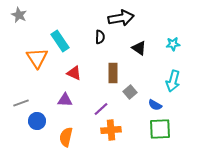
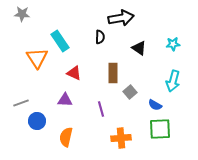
gray star: moved 3 px right, 1 px up; rotated 21 degrees counterclockwise
purple line: rotated 63 degrees counterclockwise
orange cross: moved 10 px right, 8 px down
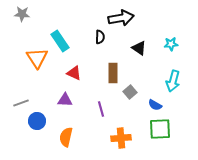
cyan star: moved 2 px left
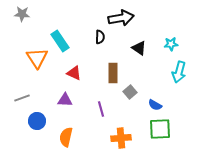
cyan arrow: moved 6 px right, 9 px up
gray line: moved 1 px right, 5 px up
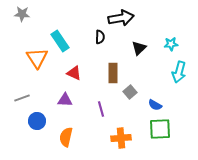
black triangle: rotated 42 degrees clockwise
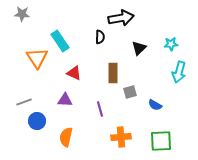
gray square: rotated 24 degrees clockwise
gray line: moved 2 px right, 4 px down
purple line: moved 1 px left
green square: moved 1 px right, 12 px down
orange cross: moved 1 px up
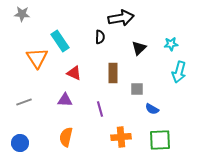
gray square: moved 7 px right, 3 px up; rotated 16 degrees clockwise
blue semicircle: moved 3 px left, 4 px down
blue circle: moved 17 px left, 22 px down
green square: moved 1 px left, 1 px up
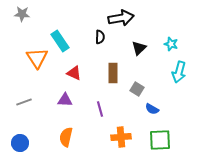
cyan star: rotated 24 degrees clockwise
gray square: rotated 32 degrees clockwise
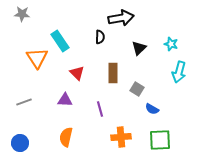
red triangle: moved 3 px right; rotated 21 degrees clockwise
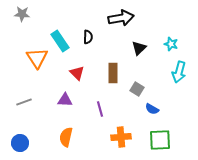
black semicircle: moved 12 px left
